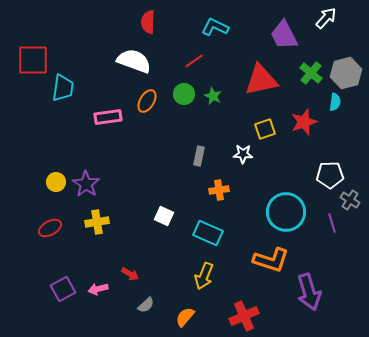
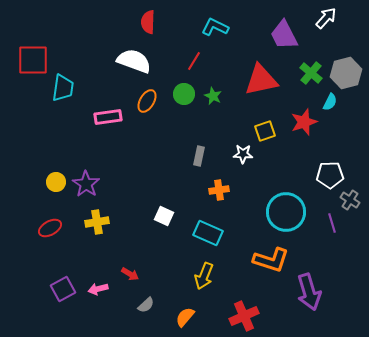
red line: rotated 24 degrees counterclockwise
cyan semicircle: moved 5 px left; rotated 18 degrees clockwise
yellow square: moved 2 px down
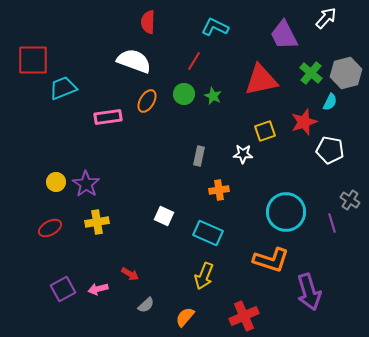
cyan trapezoid: rotated 120 degrees counterclockwise
white pentagon: moved 25 px up; rotated 12 degrees clockwise
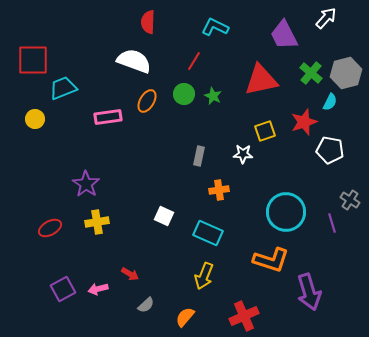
yellow circle: moved 21 px left, 63 px up
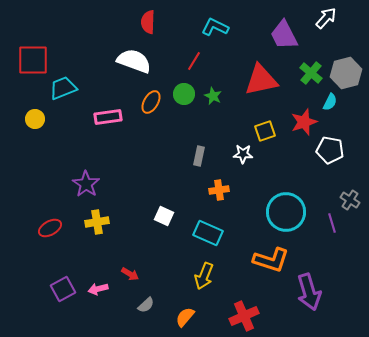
orange ellipse: moved 4 px right, 1 px down
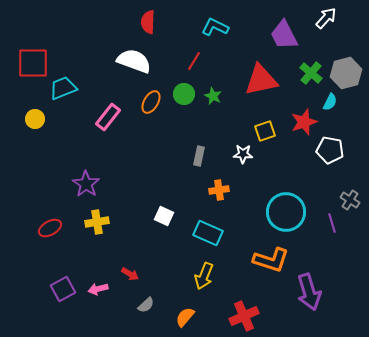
red square: moved 3 px down
pink rectangle: rotated 44 degrees counterclockwise
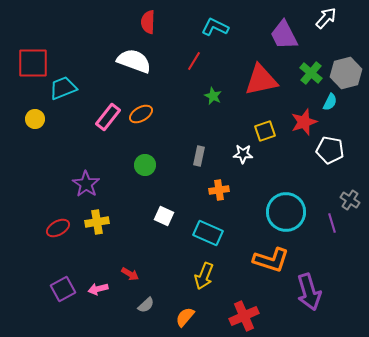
green circle: moved 39 px left, 71 px down
orange ellipse: moved 10 px left, 12 px down; rotated 30 degrees clockwise
red ellipse: moved 8 px right
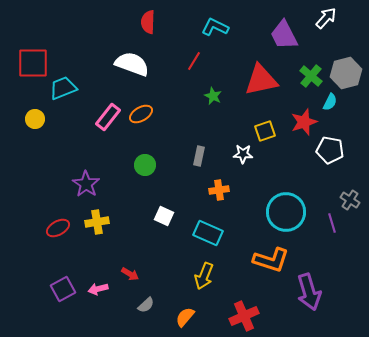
white semicircle: moved 2 px left, 3 px down
green cross: moved 3 px down
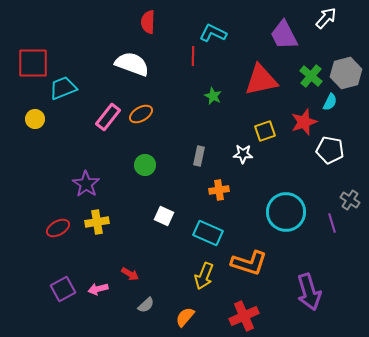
cyan L-shape: moved 2 px left, 6 px down
red line: moved 1 px left, 5 px up; rotated 30 degrees counterclockwise
orange L-shape: moved 22 px left, 3 px down
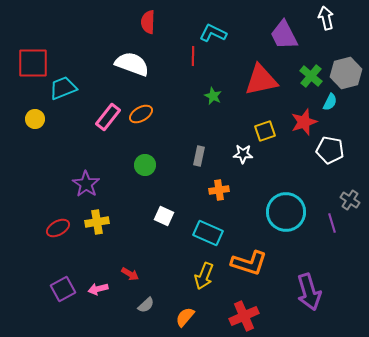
white arrow: rotated 55 degrees counterclockwise
